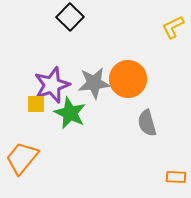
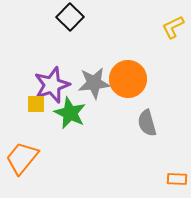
orange rectangle: moved 1 px right, 2 px down
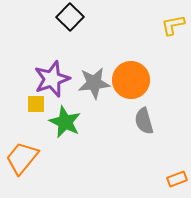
yellow L-shape: moved 2 px up; rotated 15 degrees clockwise
orange circle: moved 3 px right, 1 px down
purple star: moved 6 px up
green star: moved 5 px left, 9 px down
gray semicircle: moved 3 px left, 2 px up
orange rectangle: rotated 24 degrees counterclockwise
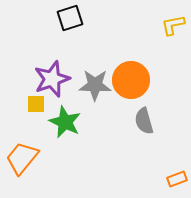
black square: moved 1 px down; rotated 28 degrees clockwise
gray star: moved 1 px right, 2 px down; rotated 8 degrees clockwise
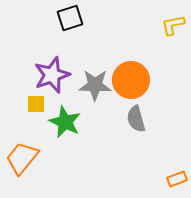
purple star: moved 4 px up
gray semicircle: moved 8 px left, 2 px up
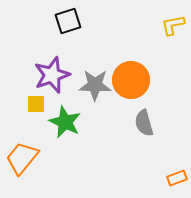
black square: moved 2 px left, 3 px down
gray semicircle: moved 8 px right, 4 px down
orange rectangle: moved 1 px up
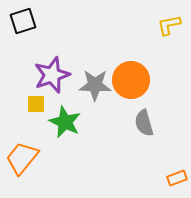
black square: moved 45 px left
yellow L-shape: moved 4 px left
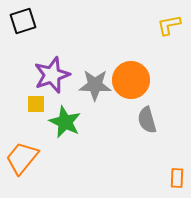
gray semicircle: moved 3 px right, 3 px up
orange rectangle: rotated 66 degrees counterclockwise
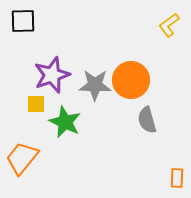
black square: rotated 16 degrees clockwise
yellow L-shape: rotated 25 degrees counterclockwise
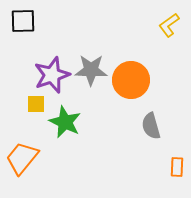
gray star: moved 4 px left, 15 px up
gray semicircle: moved 4 px right, 6 px down
orange rectangle: moved 11 px up
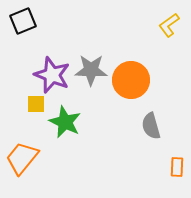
black square: rotated 20 degrees counterclockwise
purple star: rotated 30 degrees counterclockwise
